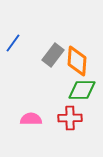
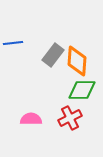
blue line: rotated 48 degrees clockwise
red cross: rotated 25 degrees counterclockwise
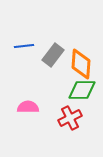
blue line: moved 11 px right, 3 px down
orange diamond: moved 4 px right, 3 px down
pink semicircle: moved 3 px left, 12 px up
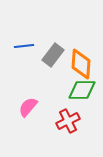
pink semicircle: rotated 50 degrees counterclockwise
red cross: moved 2 px left, 3 px down
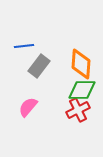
gray rectangle: moved 14 px left, 11 px down
red cross: moved 10 px right, 11 px up
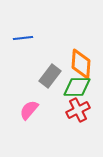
blue line: moved 1 px left, 8 px up
gray rectangle: moved 11 px right, 10 px down
green diamond: moved 5 px left, 3 px up
pink semicircle: moved 1 px right, 3 px down
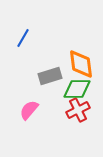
blue line: rotated 54 degrees counterclockwise
orange diamond: rotated 12 degrees counterclockwise
gray rectangle: rotated 35 degrees clockwise
green diamond: moved 2 px down
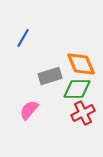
orange diamond: rotated 16 degrees counterclockwise
red cross: moved 5 px right, 3 px down
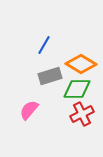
blue line: moved 21 px right, 7 px down
orange diamond: rotated 36 degrees counterclockwise
red cross: moved 1 px left, 1 px down
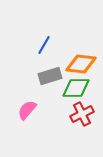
orange diamond: rotated 24 degrees counterclockwise
green diamond: moved 1 px left, 1 px up
pink semicircle: moved 2 px left
